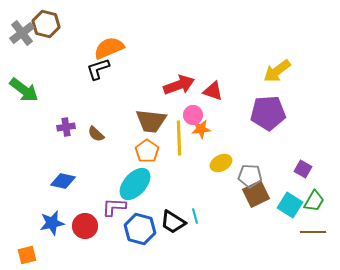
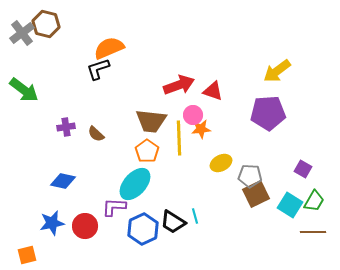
blue hexagon: moved 3 px right; rotated 20 degrees clockwise
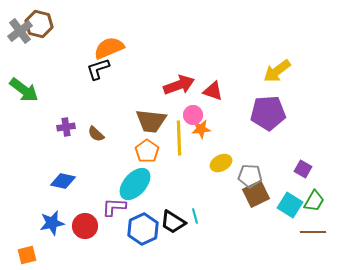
brown hexagon: moved 7 px left
gray cross: moved 2 px left, 2 px up
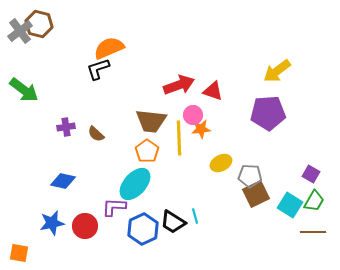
purple square: moved 8 px right, 5 px down
orange square: moved 8 px left, 2 px up; rotated 24 degrees clockwise
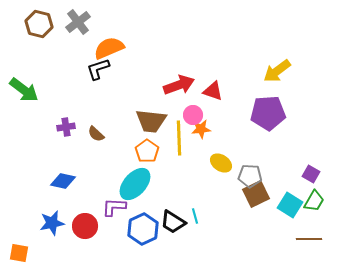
gray cross: moved 58 px right, 9 px up
yellow ellipse: rotated 60 degrees clockwise
brown line: moved 4 px left, 7 px down
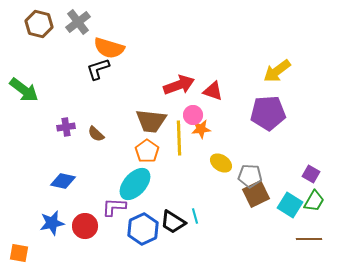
orange semicircle: rotated 140 degrees counterclockwise
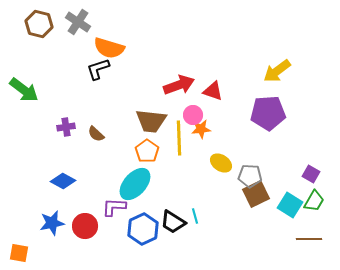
gray cross: rotated 20 degrees counterclockwise
blue diamond: rotated 15 degrees clockwise
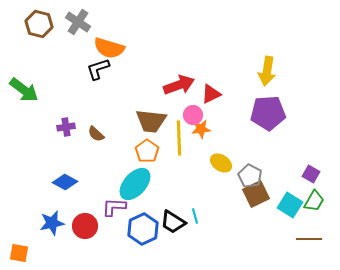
yellow arrow: moved 10 px left; rotated 44 degrees counterclockwise
red triangle: moved 2 px left, 3 px down; rotated 45 degrees counterclockwise
gray pentagon: rotated 25 degrees clockwise
blue diamond: moved 2 px right, 1 px down
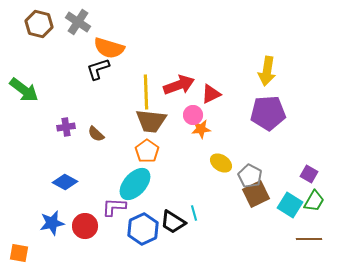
yellow line: moved 33 px left, 46 px up
purple square: moved 2 px left
cyan line: moved 1 px left, 3 px up
